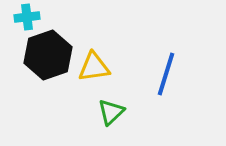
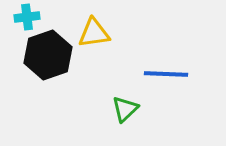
yellow triangle: moved 34 px up
blue line: rotated 75 degrees clockwise
green triangle: moved 14 px right, 3 px up
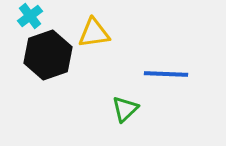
cyan cross: moved 3 px right, 1 px up; rotated 30 degrees counterclockwise
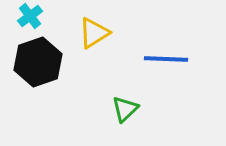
yellow triangle: rotated 24 degrees counterclockwise
black hexagon: moved 10 px left, 7 px down
blue line: moved 15 px up
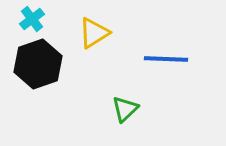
cyan cross: moved 2 px right, 3 px down
black hexagon: moved 2 px down
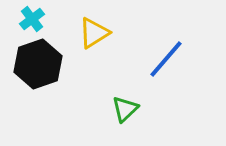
blue line: rotated 51 degrees counterclockwise
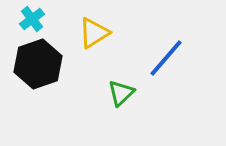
blue line: moved 1 px up
green triangle: moved 4 px left, 16 px up
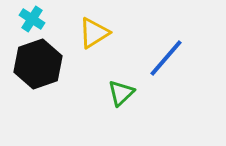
cyan cross: rotated 20 degrees counterclockwise
